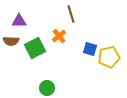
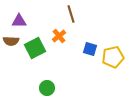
yellow pentagon: moved 4 px right
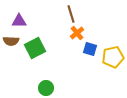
orange cross: moved 18 px right, 3 px up
green circle: moved 1 px left
